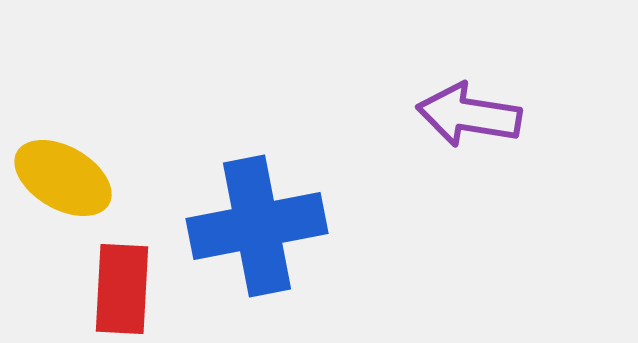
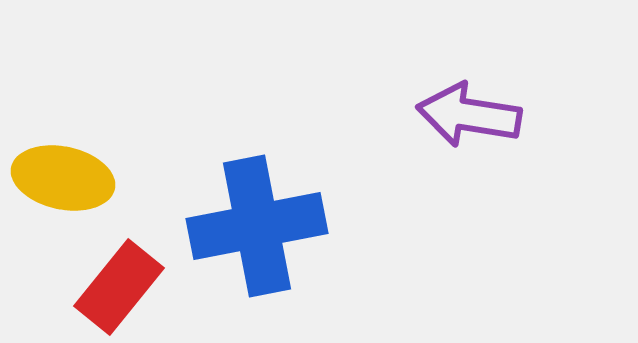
yellow ellipse: rotated 18 degrees counterclockwise
red rectangle: moved 3 px left, 2 px up; rotated 36 degrees clockwise
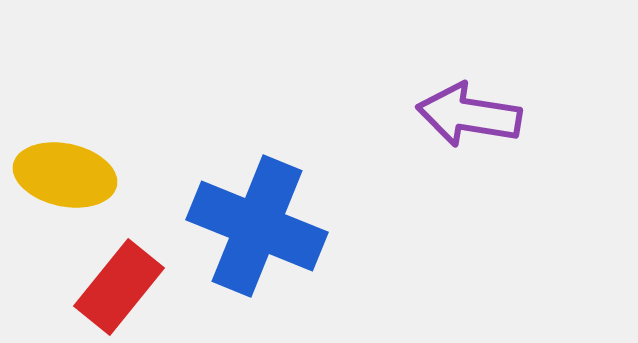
yellow ellipse: moved 2 px right, 3 px up
blue cross: rotated 33 degrees clockwise
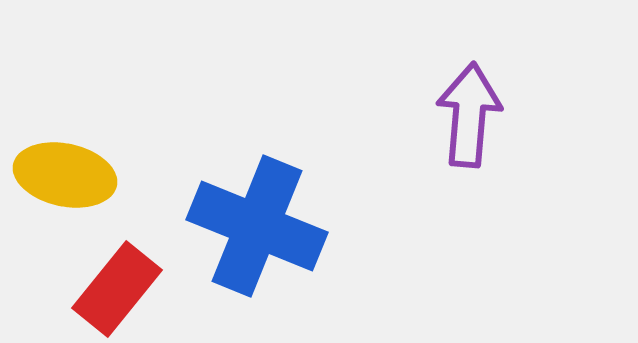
purple arrow: rotated 86 degrees clockwise
red rectangle: moved 2 px left, 2 px down
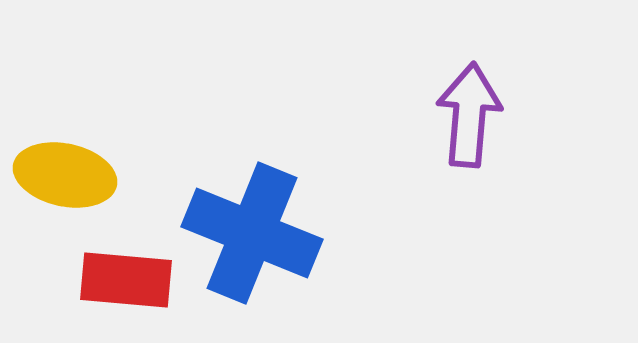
blue cross: moved 5 px left, 7 px down
red rectangle: moved 9 px right, 9 px up; rotated 56 degrees clockwise
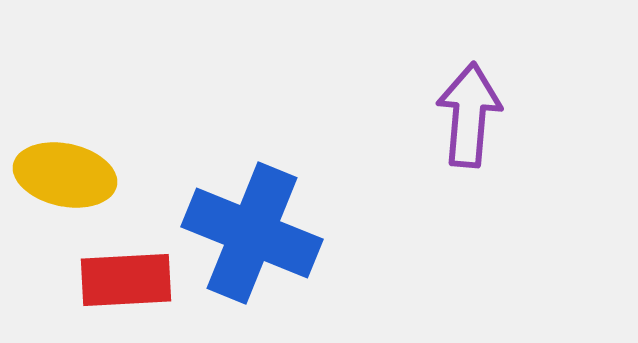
red rectangle: rotated 8 degrees counterclockwise
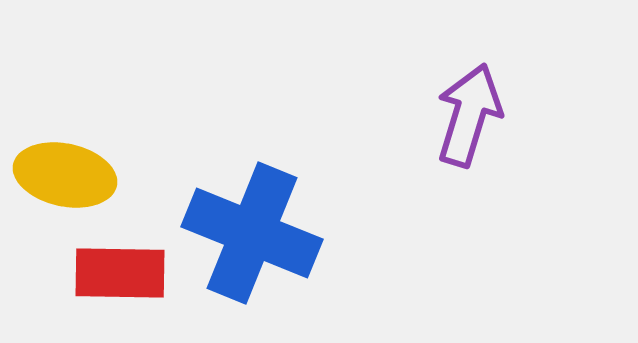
purple arrow: rotated 12 degrees clockwise
red rectangle: moved 6 px left, 7 px up; rotated 4 degrees clockwise
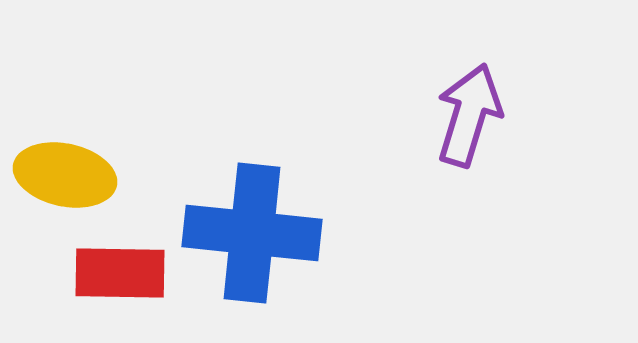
blue cross: rotated 16 degrees counterclockwise
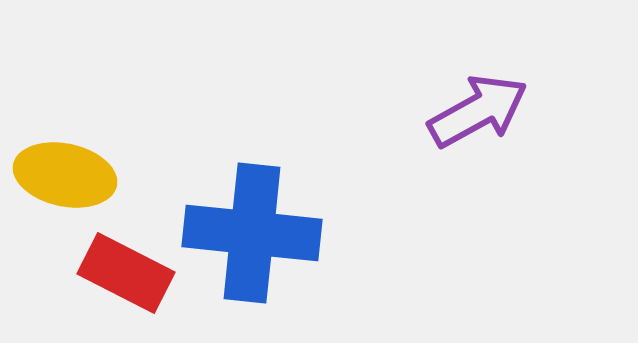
purple arrow: moved 9 px right, 4 px up; rotated 44 degrees clockwise
red rectangle: moved 6 px right; rotated 26 degrees clockwise
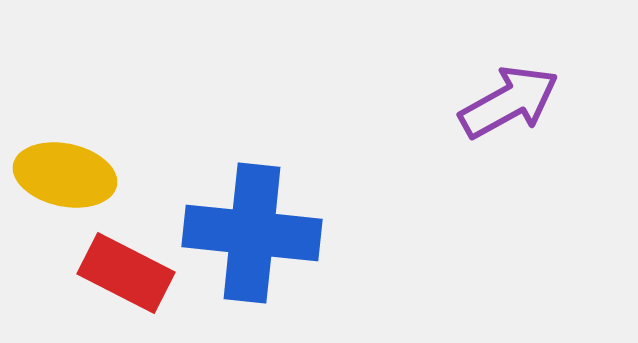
purple arrow: moved 31 px right, 9 px up
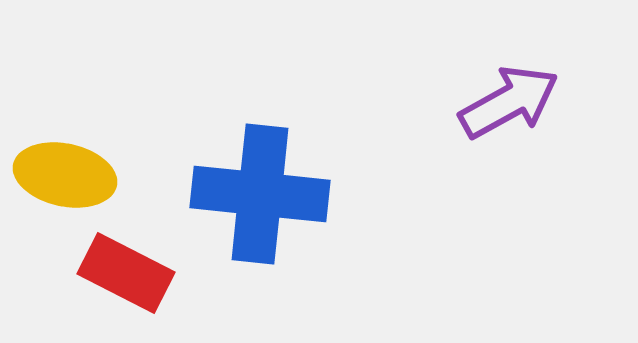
blue cross: moved 8 px right, 39 px up
